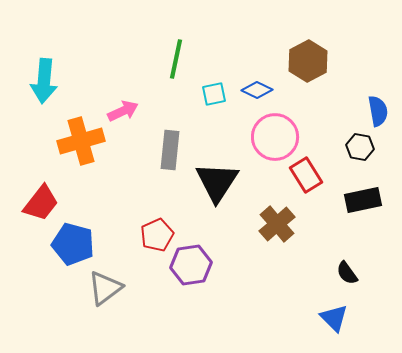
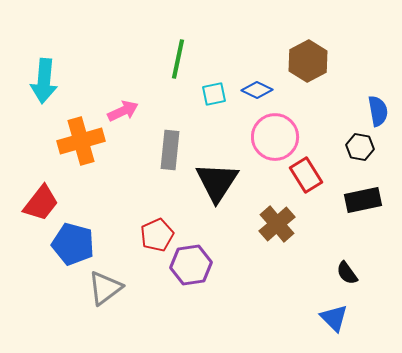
green line: moved 2 px right
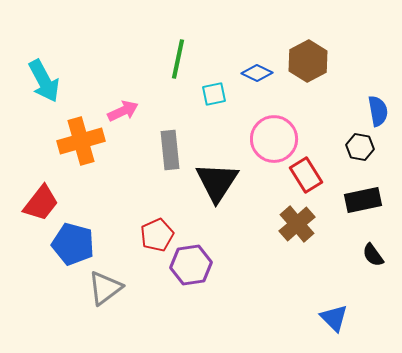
cyan arrow: rotated 33 degrees counterclockwise
blue diamond: moved 17 px up
pink circle: moved 1 px left, 2 px down
gray rectangle: rotated 12 degrees counterclockwise
brown cross: moved 20 px right
black semicircle: moved 26 px right, 18 px up
